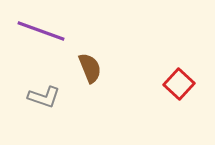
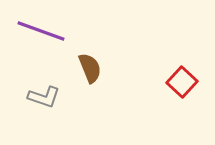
red square: moved 3 px right, 2 px up
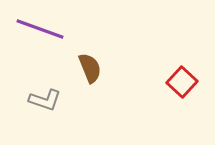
purple line: moved 1 px left, 2 px up
gray L-shape: moved 1 px right, 3 px down
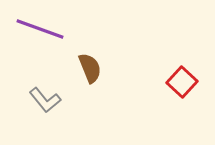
gray L-shape: rotated 32 degrees clockwise
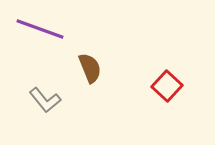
red square: moved 15 px left, 4 px down
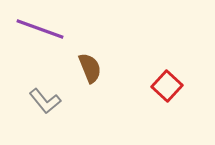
gray L-shape: moved 1 px down
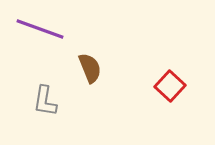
red square: moved 3 px right
gray L-shape: rotated 48 degrees clockwise
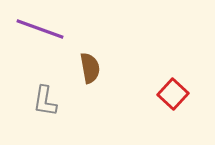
brown semicircle: rotated 12 degrees clockwise
red square: moved 3 px right, 8 px down
